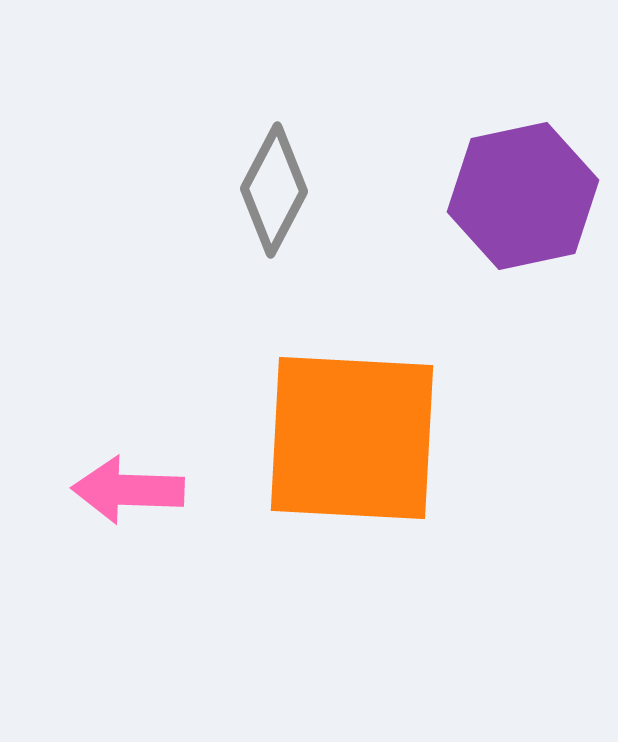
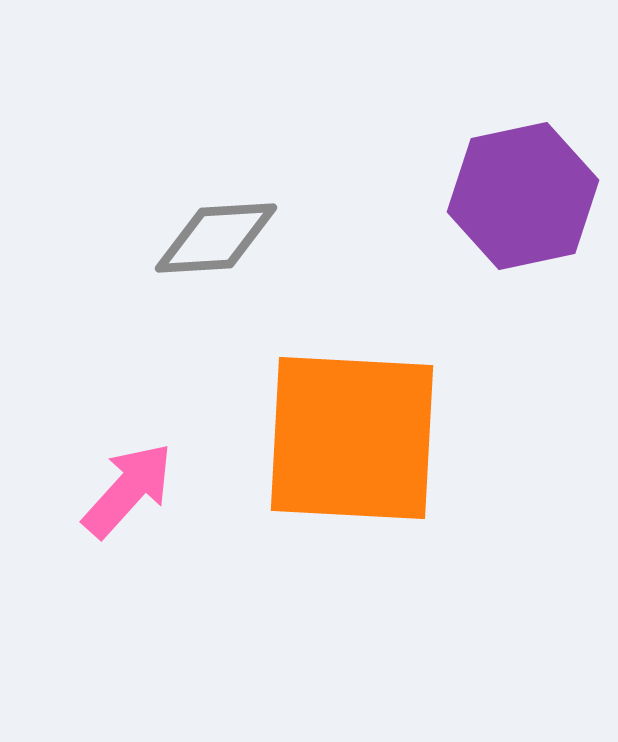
gray diamond: moved 58 px left, 48 px down; rotated 59 degrees clockwise
pink arrow: rotated 130 degrees clockwise
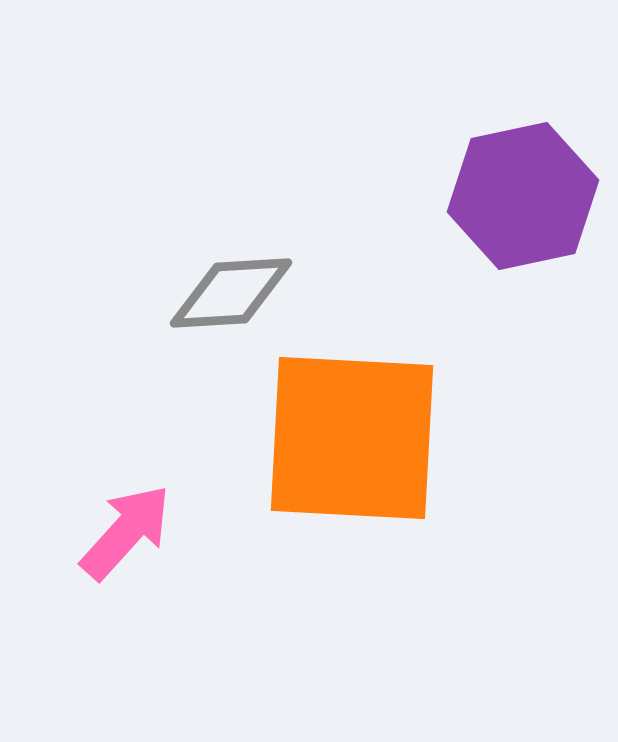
gray diamond: moved 15 px right, 55 px down
pink arrow: moved 2 px left, 42 px down
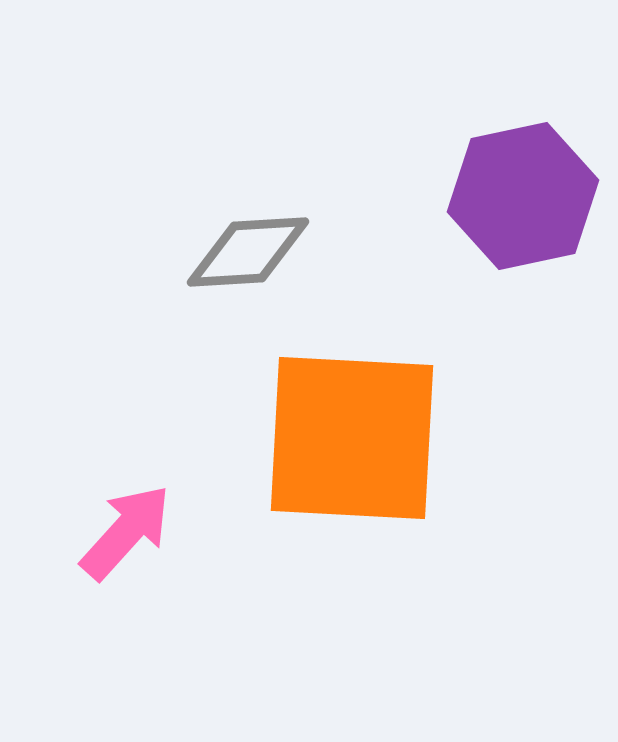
gray diamond: moved 17 px right, 41 px up
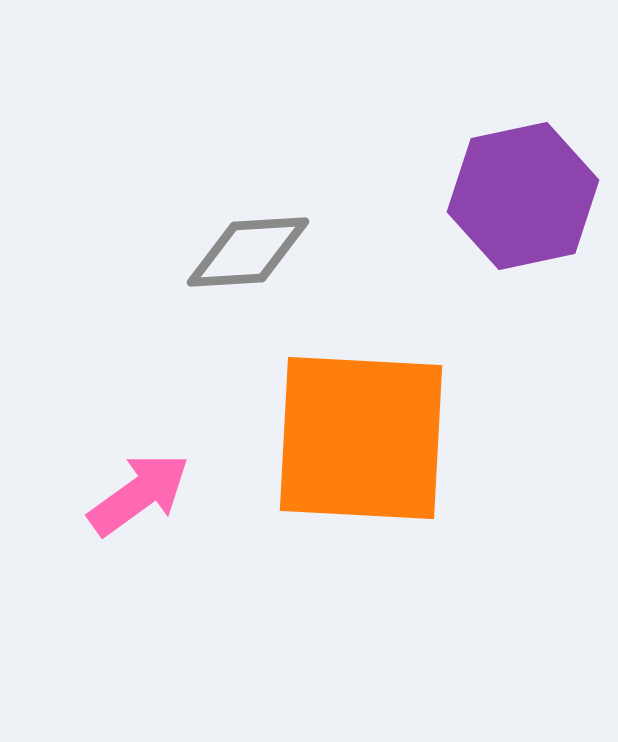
orange square: moved 9 px right
pink arrow: moved 13 px right, 38 px up; rotated 12 degrees clockwise
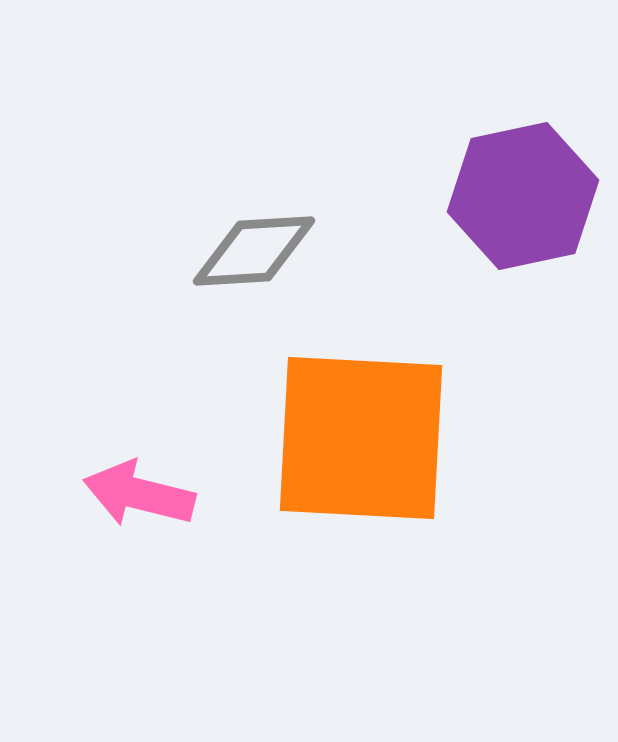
gray diamond: moved 6 px right, 1 px up
pink arrow: rotated 130 degrees counterclockwise
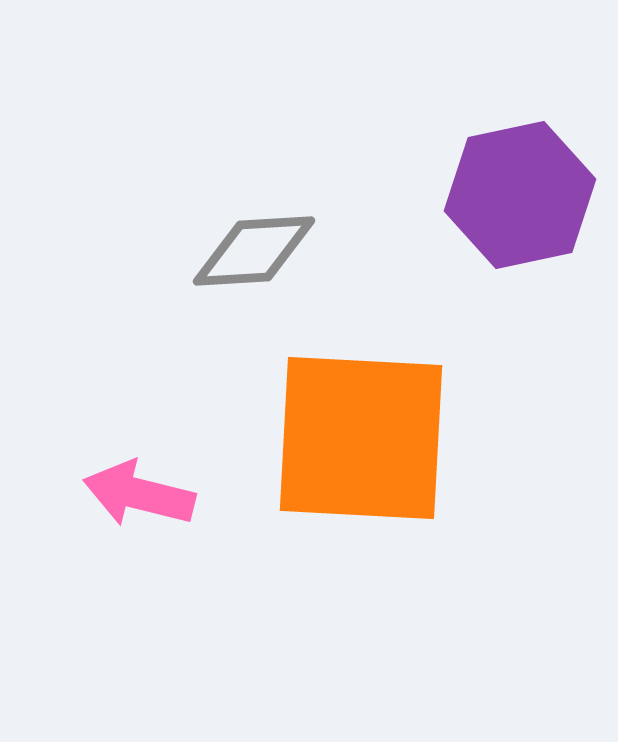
purple hexagon: moved 3 px left, 1 px up
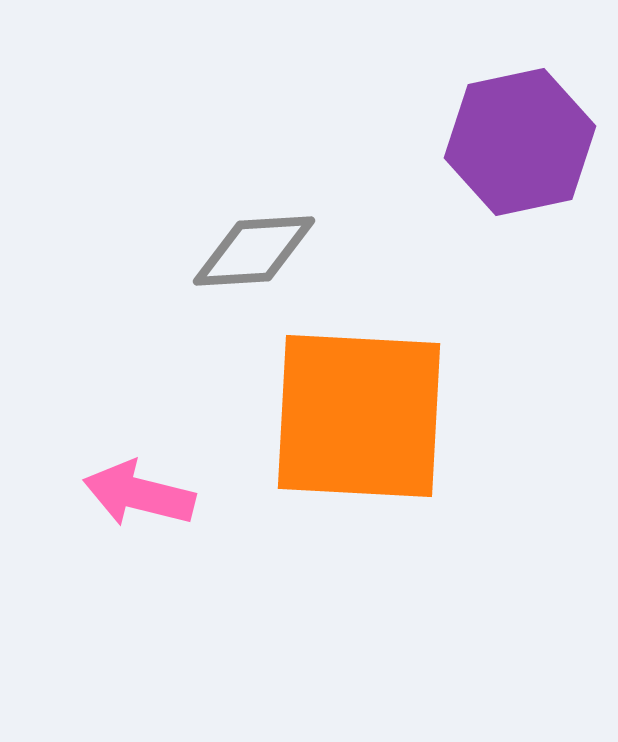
purple hexagon: moved 53 px up
orange square: moved 2 px left, 22 px up
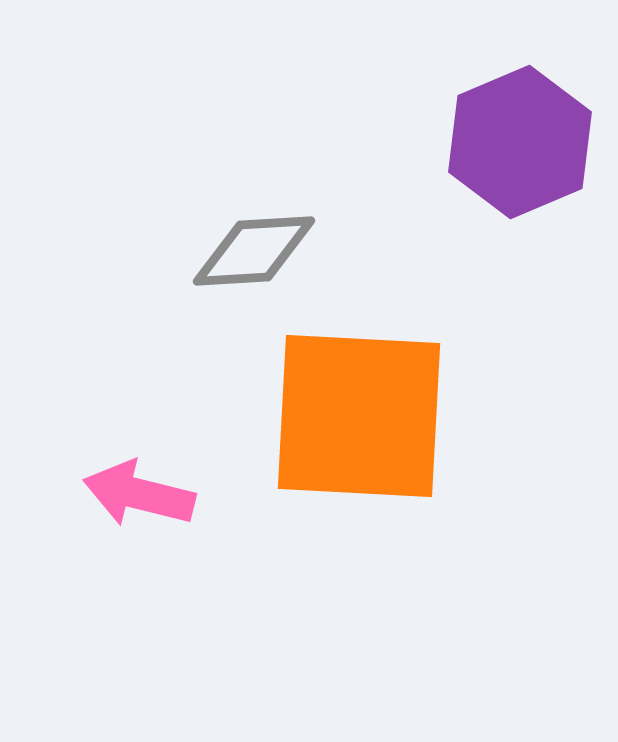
purple hexagon: rotated 11 degrees counterclockwise
